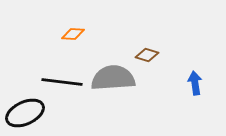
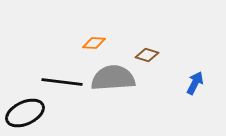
orange diamond: moved 21 px right, 9 px down
blue arrow: rotated 35 degrees clockwise
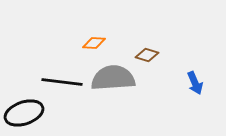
blue arrow: rotated 130 degrees clockwise
black ellipse: moved 1 px left; rotated 6 degrees clockwise
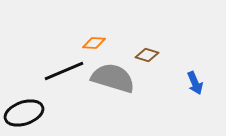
gray semicircle: rotated 21 degrees clockwise
black line: moved 2 px right, 11 px up; rotated 30 degrees counterclockwise
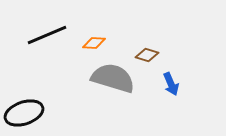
black line: moved 17 px left, 36 px up
blue arrow: moved 24 px left, 1 px down
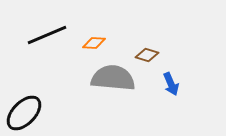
gray semicircle: rotated 12 degrees counterclockwise
black ellipse: rotated 27 degrees counterclockwise
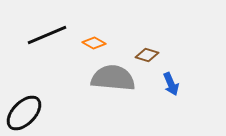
orange diamond: rotated 25 degrees clockwise
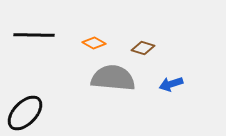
black line: moved 13 px left; rotated 24 degrees clockwise
brown diamond: moved 4 px left, 7 px up
blue arrow: rotated 95 degrees clockwise
black ellipse: moved 1 px right
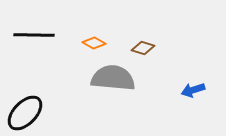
blue arrow: moved 22 px right, 6 px down
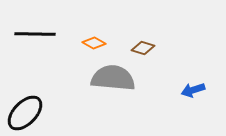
black line: moved 1 px right, 1 px up
